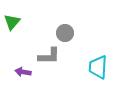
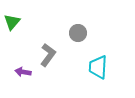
gray circle: moved 13 px right
gray L-shape: moved 1 px left, 1 px up; rotated 55 degrees counterclockwise
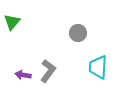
gray L-shape: moved 16 px down
purple arrow: moved 3 px down
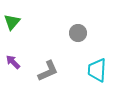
cyan trapezoid: moved 1 px left, 3 px down
gray L-shape: rotated 30 degrees clockwise
purple arrow: moved 10 px left, 13 px up; rotated 35 degrees clockwise
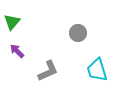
purple arrow: moved 4 px right, 11 px up
cyan trapezoid: rotated 20 degrees counterclockwise
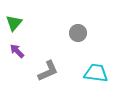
green triangle: moved 2 px right, 1 px down
cyan trapezoid: moved 1 px left, 3 px down; rotated 115 degrees clockwise
